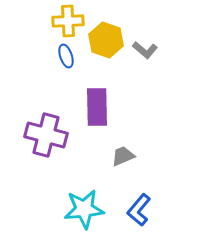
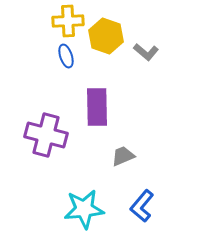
yellow hexagon: moved 4 px up
gray L-shape: moved 1 px right, 2 px down
blue L-shape: moved 3 px right, 4 px up
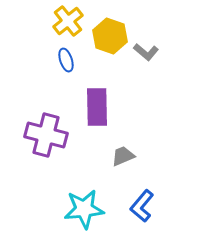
yellow cross: rotated 36 degrees counterclockwise
yellow hexagon: moved 4 px right
blue ellipse: moved 4 px down
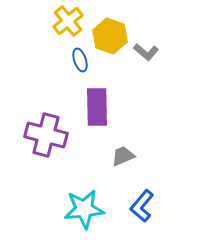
blue ellipse: moved 14 px right
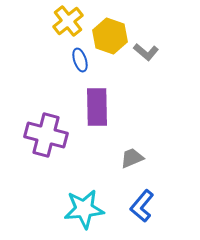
gray trapezoid: moved 9 px right, 2 px down
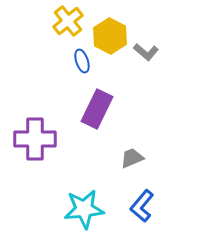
yellow hexagon: rotated 8 degrees clockwise
blue ellipse: moved 2 px right, 1 px down
purple rectangle: moved 2 px down; rotated 27 degrees clockwise
purple cross: moved 11 px left, 4 px down; rotated 15 degrees counterclockwise
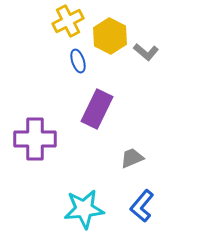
yellow cross: rotated 12 degrees clockwise
blue ellipse: moved 4 px left
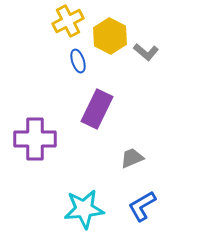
blue L-shape: rotated 20 degrees clockwise
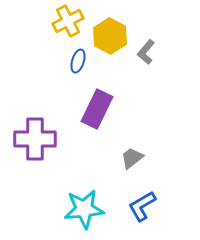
gray L-shape: rotated 90 degrees clockwise
blue ellipse: rotated 35 degrees clockwise
gray trapezoid: rotated 15 degrees counterclockwise
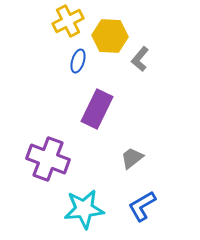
yellow hexagon: rotated 24 degrees counterclockwise
gray L-shape: moved 6 px left, 7 px down
purple cross: moved 13 px right, 20 px down; rotated 21 degrees clockwise
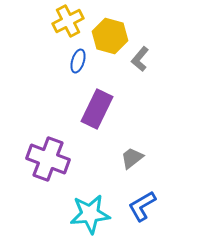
yellow hexagon: rotated 12 degrees clockwise
cyan star: moved 6 px right, 5 px down
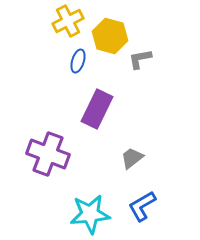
gray L-shape: rotated 40 degrees clockwise
purple cross: moved 5 px up
